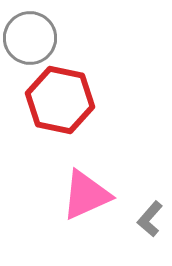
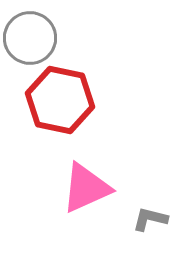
pink triangle: moved 7 px up
gray L-shape: rotated 63 degrees clockwise
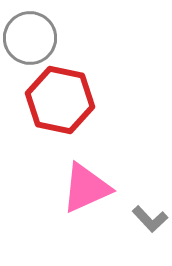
gray L-shape: rotated 147 degrees counterclockwise
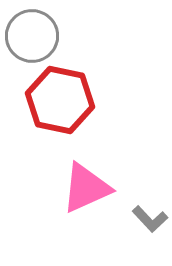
gray circle: moved 2 px right, 2 px up
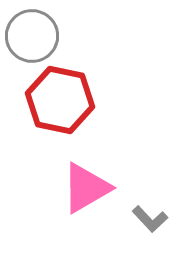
pink triangle: rotated 6 degrees counterclockwise
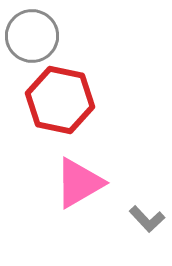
pink triangle: moved 7 px left, 5 px up
gray L-shape: moved 3 px left
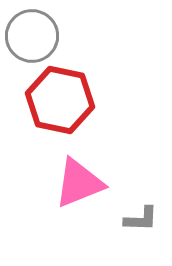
pink triangle: rotated 8 degrees clockwise
gray L-shape: moved 6 px left; rotated 45 degrees counterclockwise
